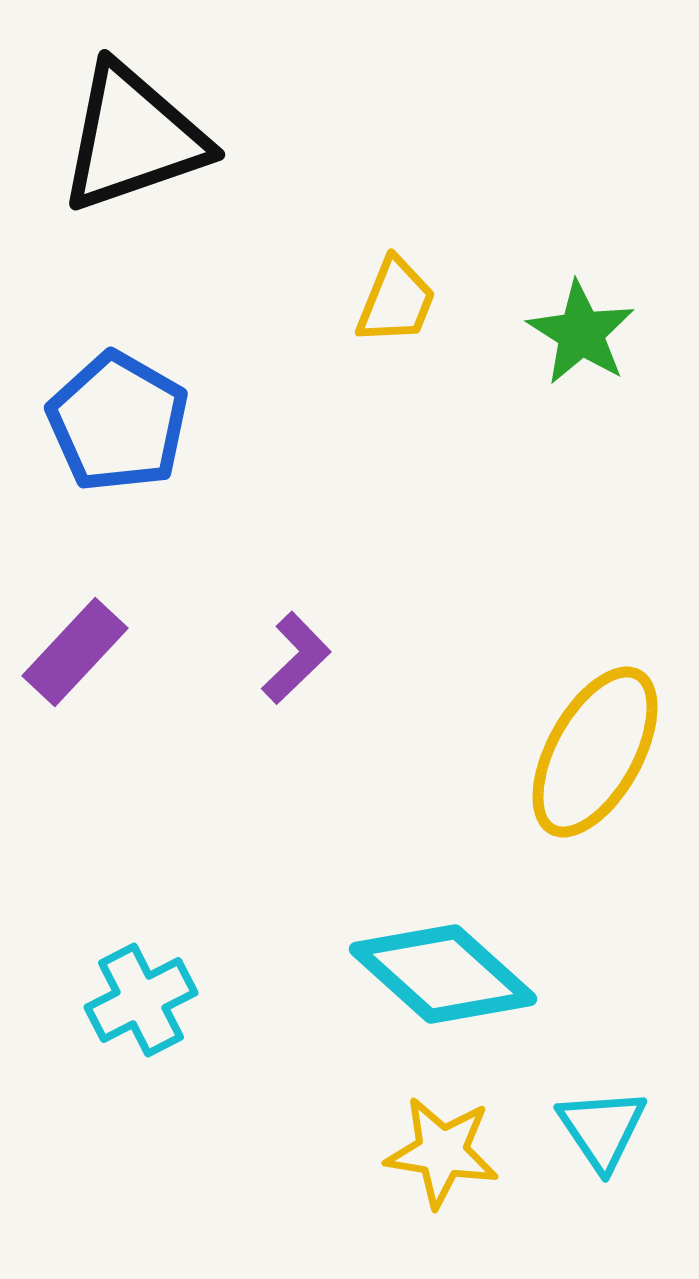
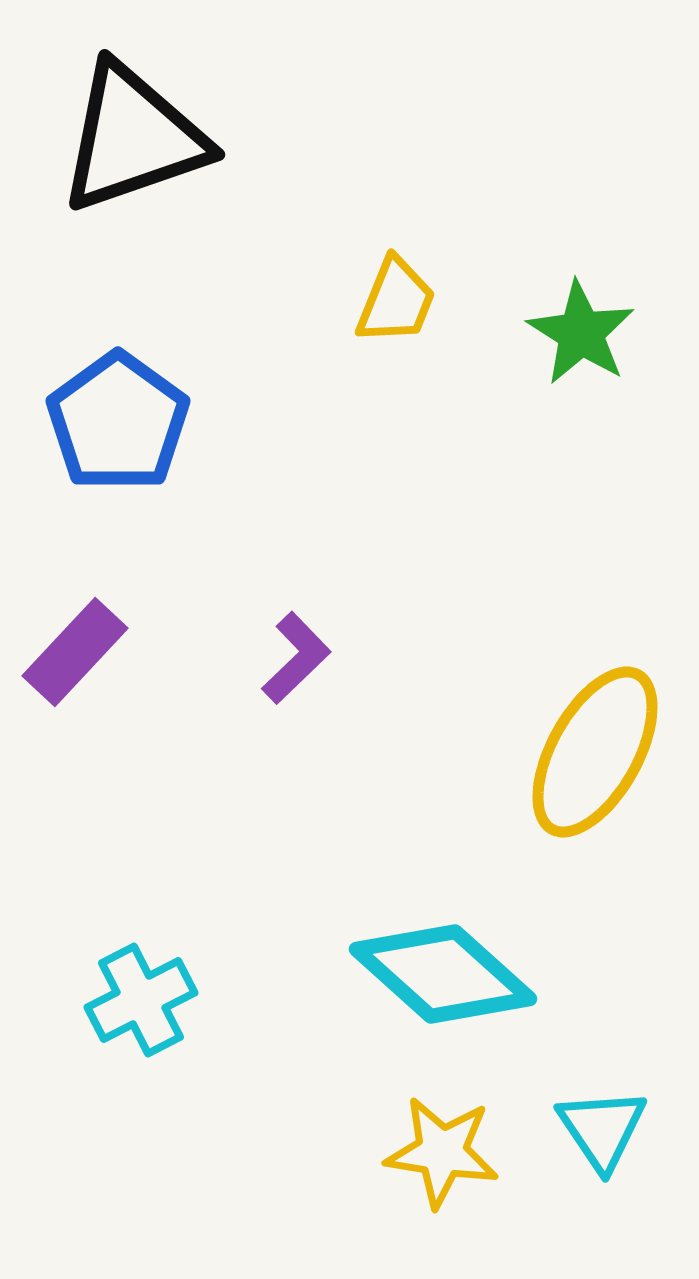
blue pentagon: rotated 6 degrees clockwise
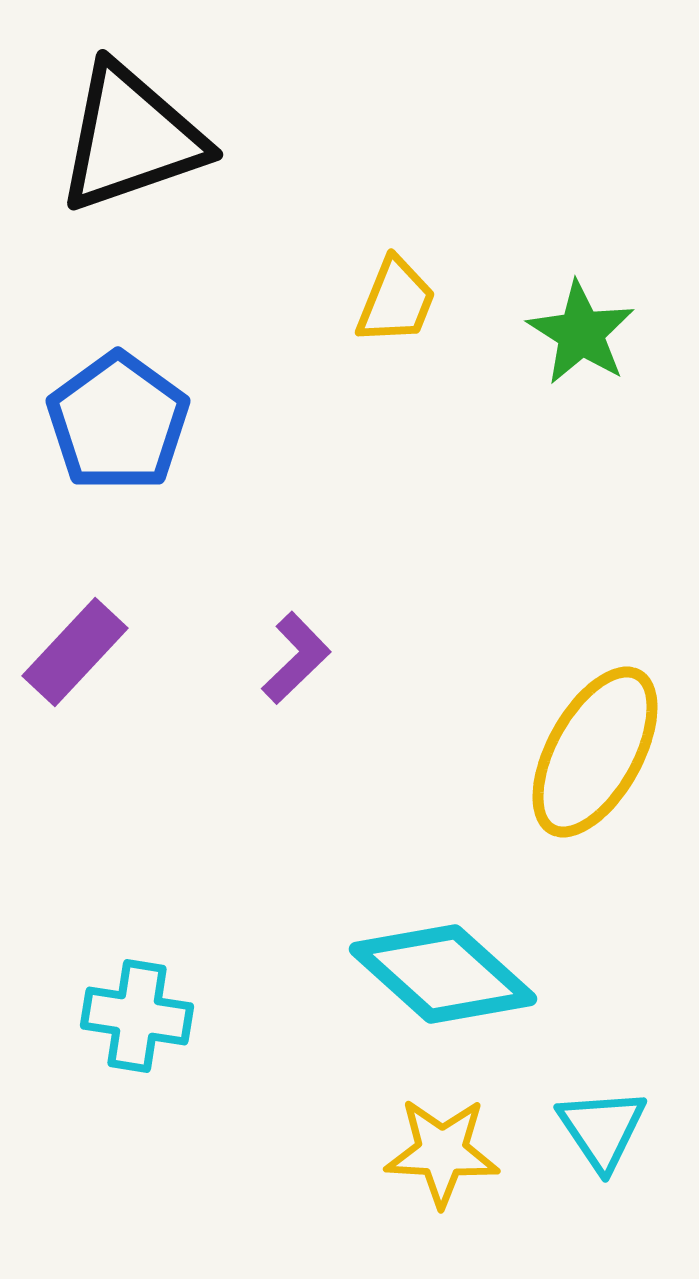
black triangle: moved 2 px left
cyan cross: moved 4 px left, 16 px down; rotated 36 degrees clockwise
yellow star: rotated 6 degrees counterclockwise
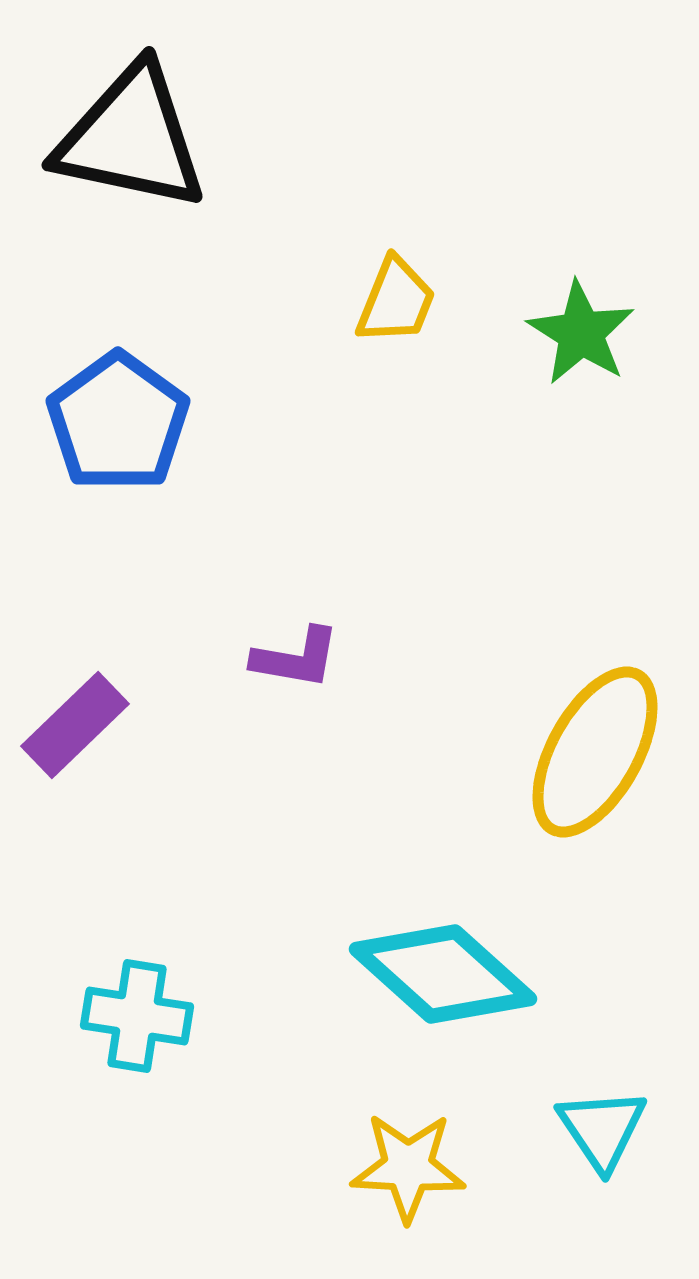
black triangle: rotated 31 degrees clockwise
purple rectangle: moved 73 px down; rotated 3 degrees clockwise
purple L-shape: rotated 54 degrees clockwise
yellow star: moved 34 px left, 15 px down
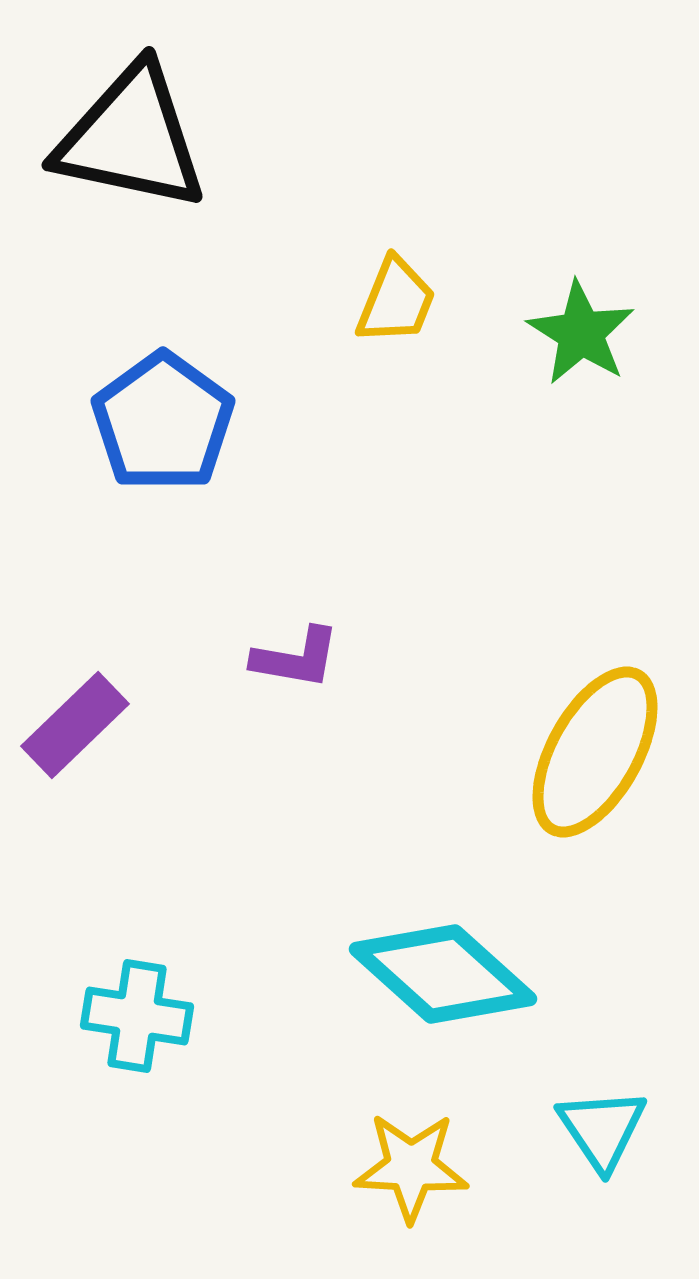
blue pentagon: moved 45 px right
yellow star: moved 3 px right
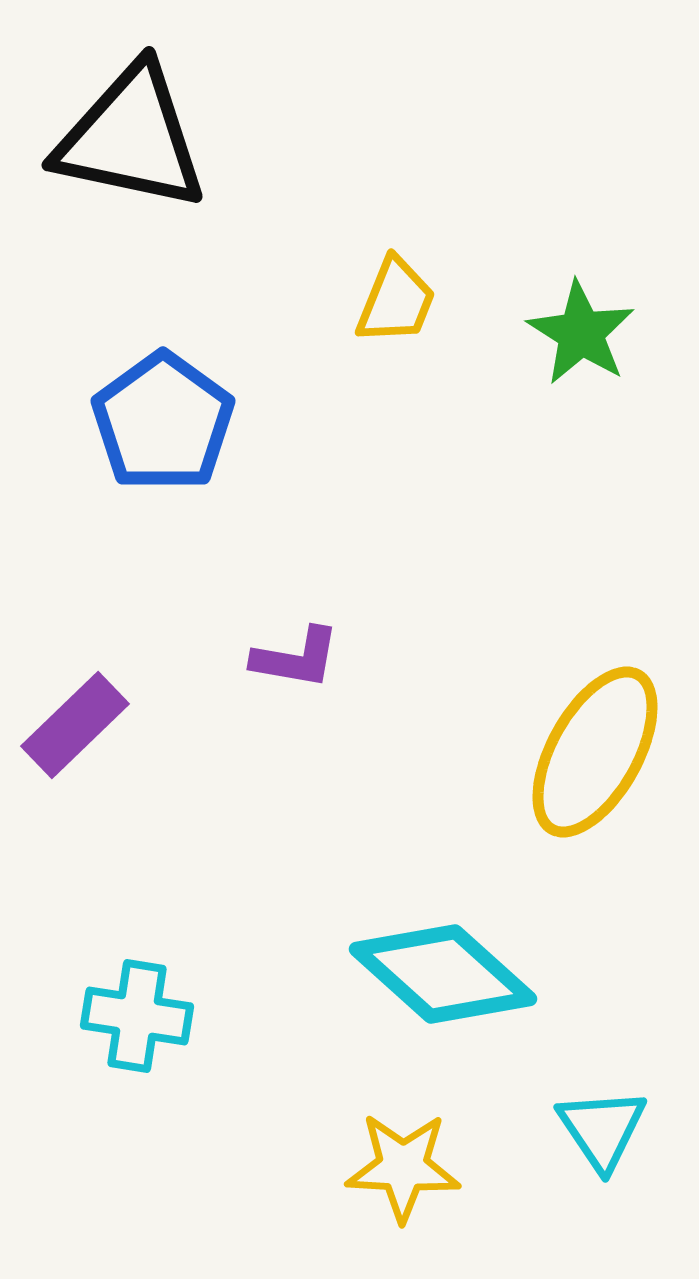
yellow star: moved 8 px left
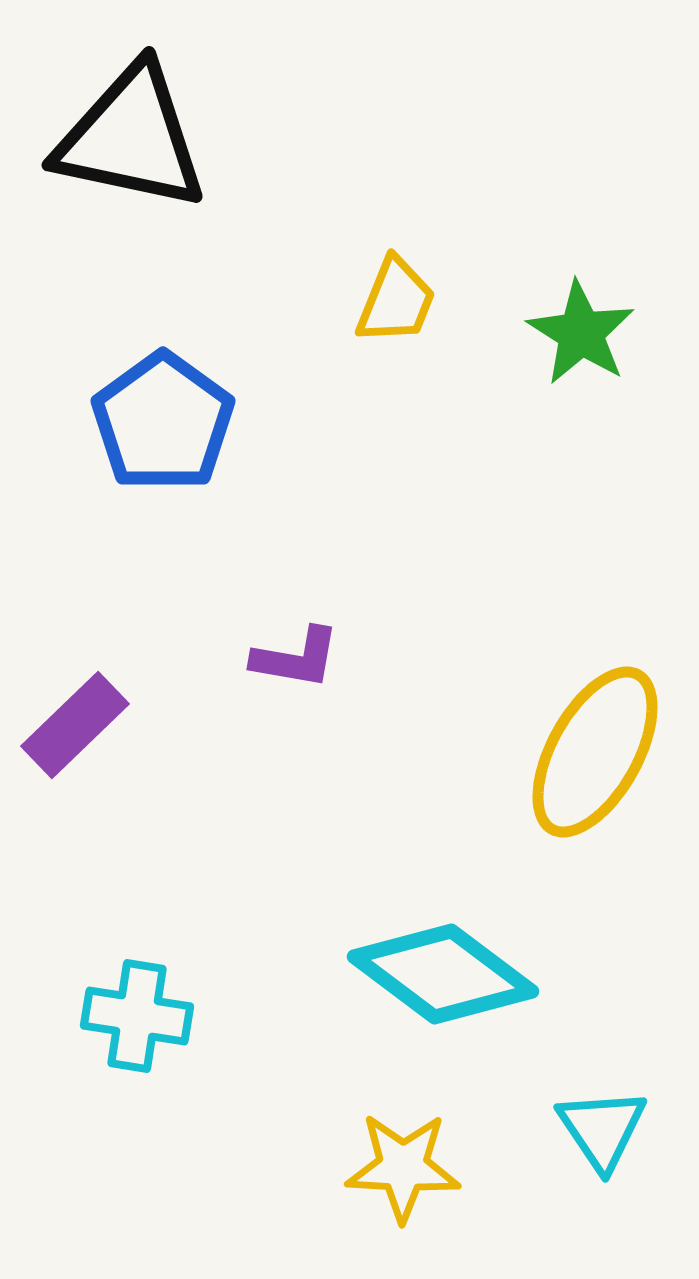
cyan diamond: rotated 5 degrees counterclockwise
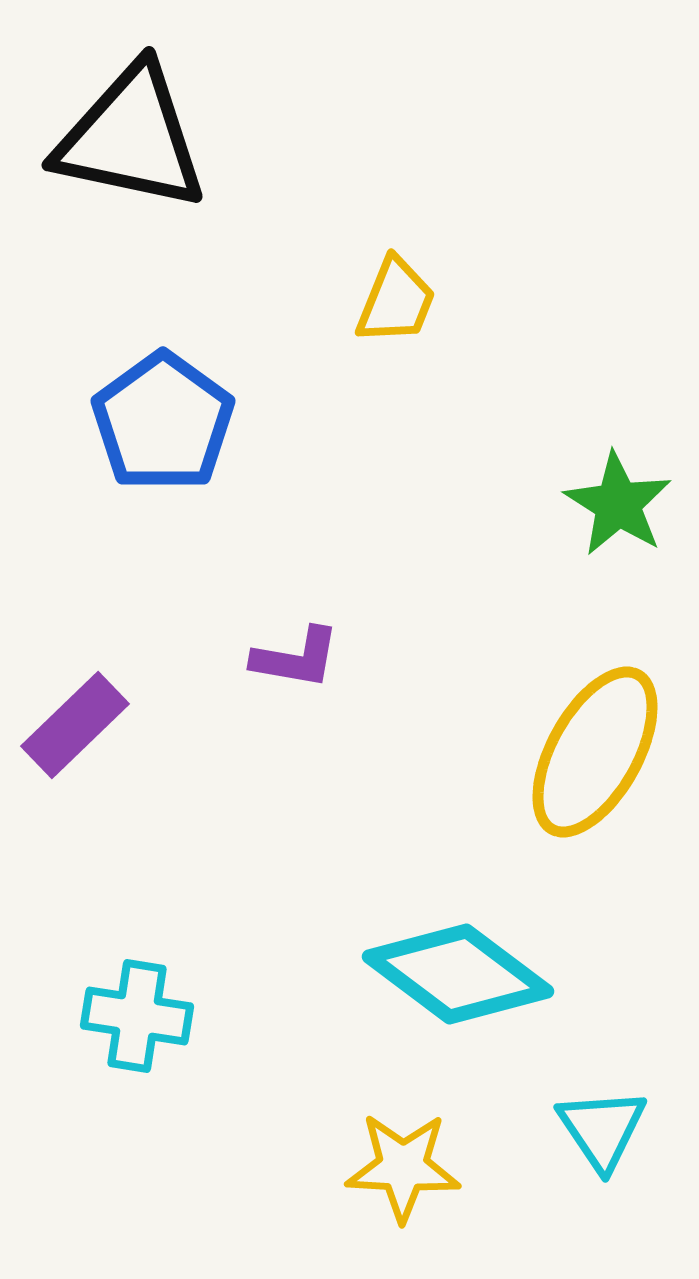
green star: moved 37 px right, 171 px down
cyan diamond: moved 15 px right
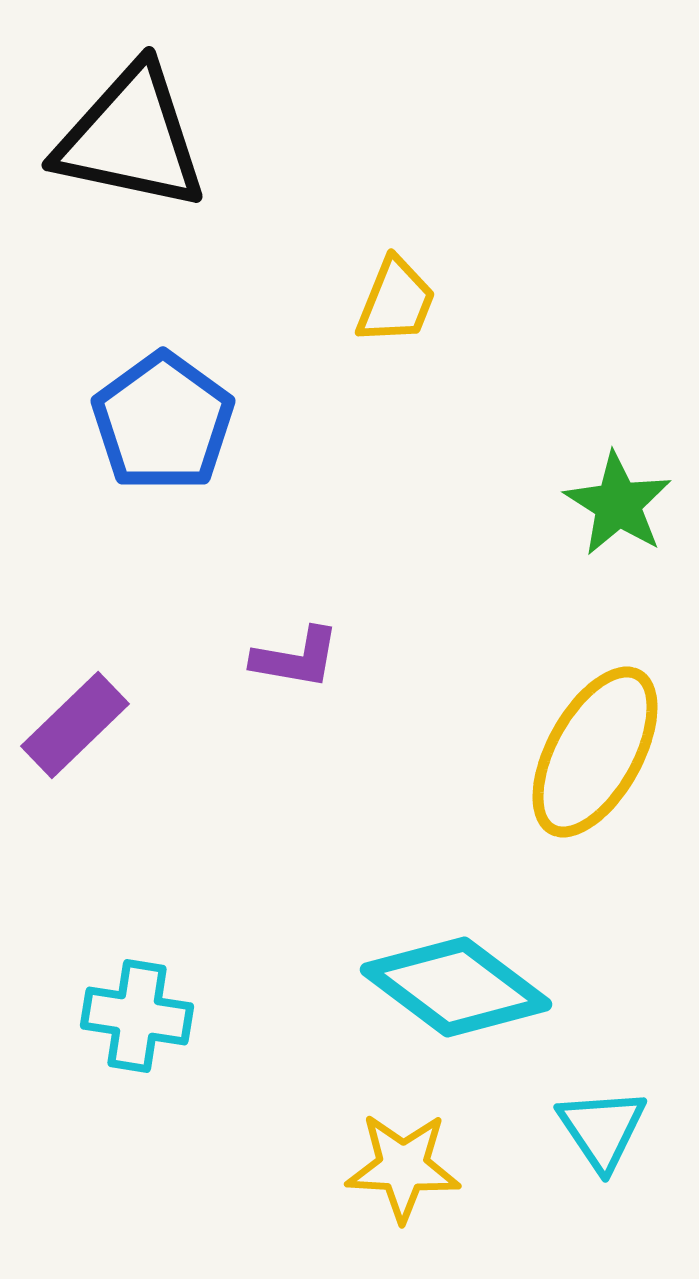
cyan diamond: moved 2 px left, 13 px down
